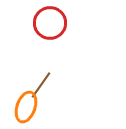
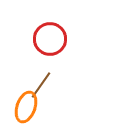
red circle: moved 16 px down
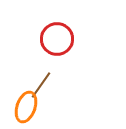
red circle: moved 7 px right
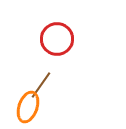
orange ellipse: moved 2 px right
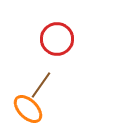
orange ellipse: moved 2 px down; rotated 64 degrees counterclockwise
